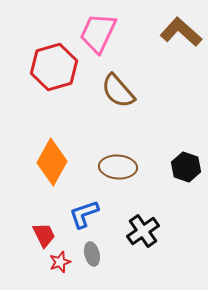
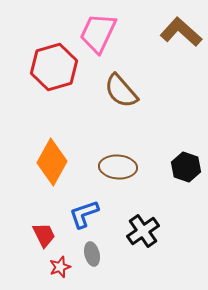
brown semicircle: moved 3 px right
red star: moved 5 px down
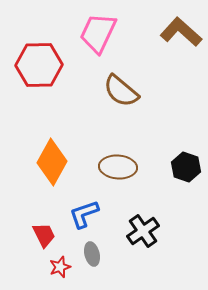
red hexagon: moved 15 px left, 2 px up; rotated 15 degrees clockwise
brown semicircle: rotated 9 degrees counterclockwise
